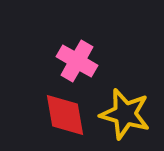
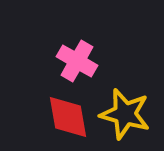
red diamond: moved 3 px right, 2 px down
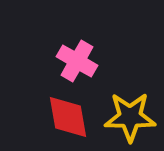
yellow star: moved 5 px right, 3 px down; rotated 15 degrees counterclockwise
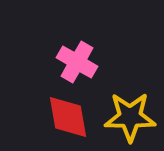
pink cross: moved 1 px down
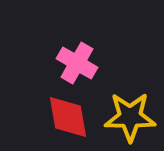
pink cross: moved 1 px down
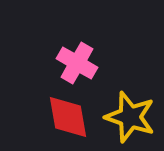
yellow star: rotated 18 degrees clockwise
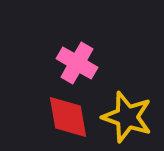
yellow star: moved 3 px left
